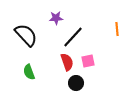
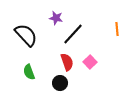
purple star: rotated 16 degrees clockwise
black line: moved 3 px up
pink square: moved 2 px right, 1 px down; rotated 32 degrees counterclockwise
black circle: moved 16 px left
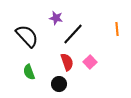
black semicircle: moved 1 px right, 1 px down
black circle: moved 1 px left, 1 px down
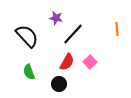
red semicircle: rotated 48 degrees clockwise
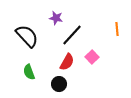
black line: moved 1 px left, 1 px down
pink square: moved 2 px right, 5 px up
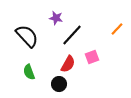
orange line: rotated 48 degrees clockwise
pink square: rotated 24 degrees clockwise
red semicircle: moved 1 px right, 2 px down
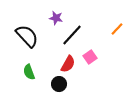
pink square: moved 2 px left; rotated 16 degrees counterclockwise
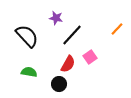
green semicircle: rotated 119 degrees clockwise
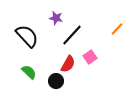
green semicircle: rotated 35 degrees clockwise
black circle: moved 3 px left, 3 px up
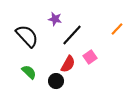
purple star: moved 1 px left, 1 px down
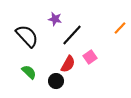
orange line: moved 3 px right, 1 px up
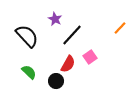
purple star: rotated 16 degrees clockwise
